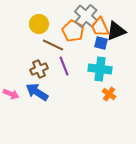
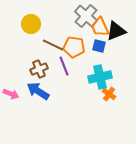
yellow circle: moved 8 px left
orange pentagon: moved 1 px right, 16 px down; rotated 20 degrees counterclockwise
blue square: moved 2 px left, 3 px down
cyan cross: moved 8 px down; rotated 20 degrees counterclockwise
blue arrow: moved 1 px right, 1 px up
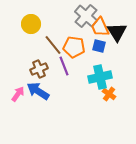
black triangle: moved 1 px right, 1 px down; rotated 40 degrees counterclockwise
brown line: rotated 25 degrees clockwise
pink arrow: moved 7 px right; rotated 77 degrees counterclockwise
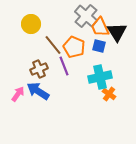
orange pentagon: rotated 15 degrees clockwise
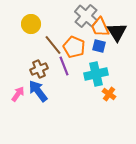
cyan cross: moved 4 px left, 3 px up
blue arrow: rotated 20 degrees clockwise
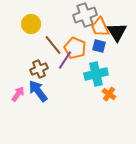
gray cross: moved 1 px left, 1 px up; rotated 30 degrees clockwise
orange pentagon: moved 1 px right, 1 px down
purple line: moved 1 px right, 6 px up; rotated 54 degrees clockwise
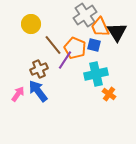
gray cross: rotated 15 degrees counterclockwise
blue square: moved 5 px left, 1 px up
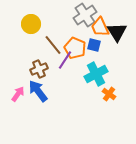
cyan cross: rotated 15 degrees counterclockwise
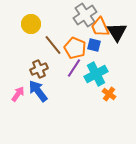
purple line: moved 9 px right, 8 px down
